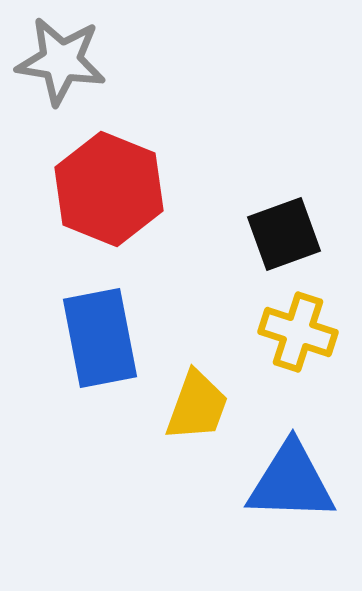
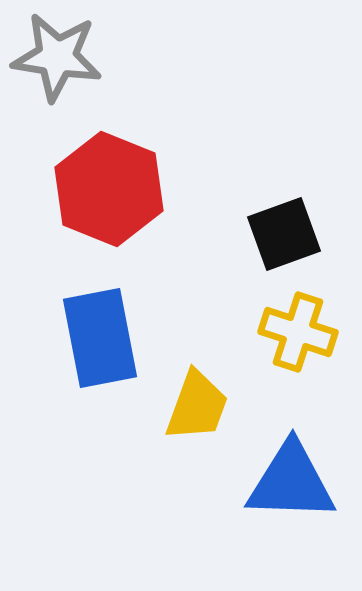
gray star: moved 4 px left, 4 px up
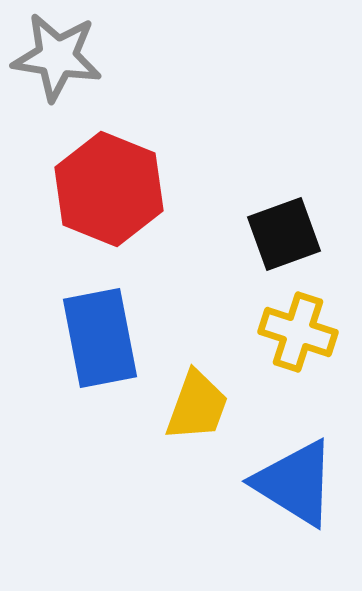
blue triangle: moved 4 px right, 1 px down; rotated 30 degrees clockwise
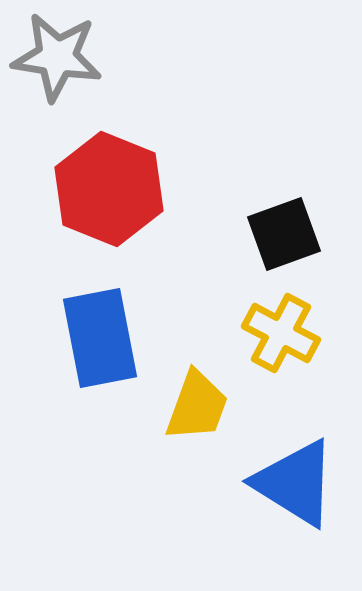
yellow cross: moved 17 px left, 1 px down; rotated 10 degrees clockwise
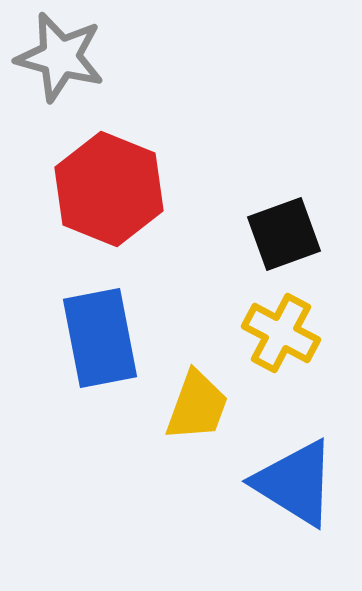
gray star: moved 3 px right; rotated 6 degrees clockwise
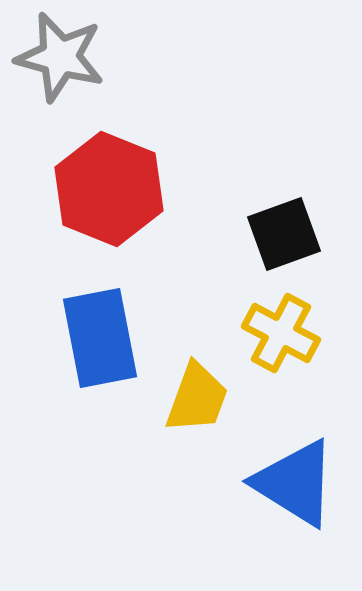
yellow trapezoid: moved 8 px up
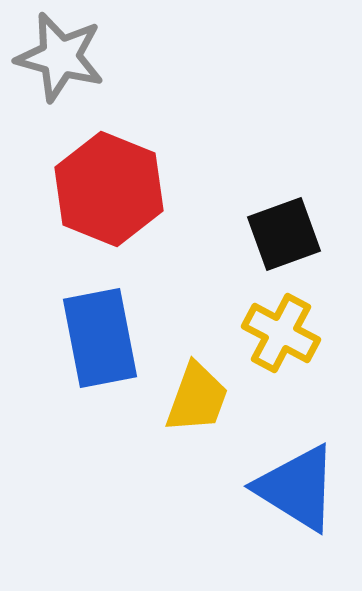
blue triangle: moved 2 px right, 5 px down
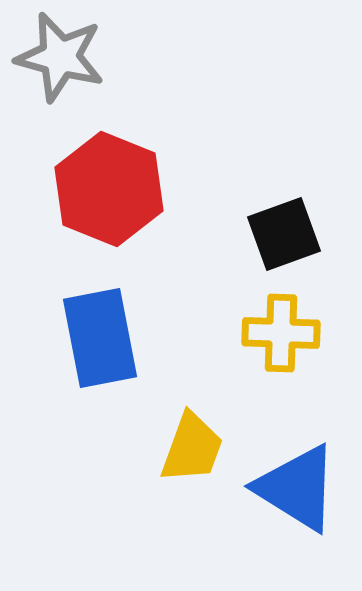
yellow cross: rotated 26 degrees counterclockwise
yellow trapezoid: moved 5 px left, 50 px down
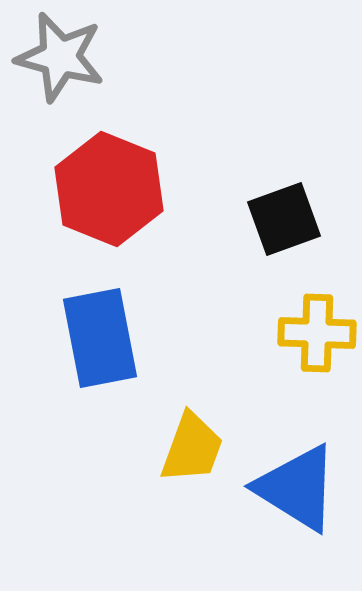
black square: moved 15 px up
yellow cross: moved 36 px right
